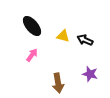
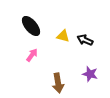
black ellipse: moved 1 px left
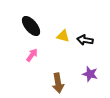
black arrow: rotated 14 degrees counterclockwise
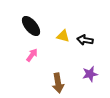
purple star: rotated 28 degrees counterclockwise
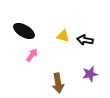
black ellipse: moved 7 px left, 5 px down; rotated 20 degrees counterclockwise
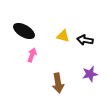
pink arrow: rotated 16 degrees counterclockwise
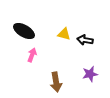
yellow triangle: moved 1 px right, 2 px up
brown arrow: moved 2 px left, 1 px up
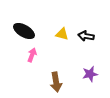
yellow triangle: moved 2 px left
black arrow: moved 1 px right, 4 px up
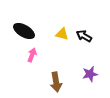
black arrow: moved 2 px left; rotated 21 degrees clockwise
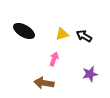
yellow triangle: rotated 32 degrees counterclockwise
pink arrow: moved 22 px right, 4 px down
brown arrow: moved 12 px left, 1 px down; rotated 108 degrees clockwise
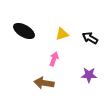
black arrow: moved 6 px right, 2 px down
purple star: moved 1 px left, 1 px down; rotated 14 degrees clockwise
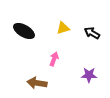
yellow triangle: moved 1 px right, 6 px up
black arrow: moved 2 px right, 5 px up
brown arrow: moved 7 px left
